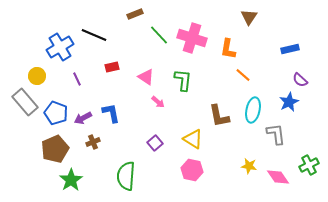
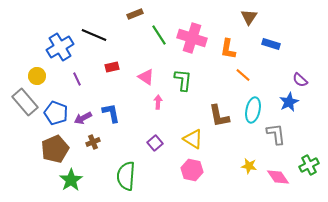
green line: rotated 10 degrees clockwise
blue rectangle: moved 19 px left, 5 px up; rotated 30 degrees clockwise
pink arrow: rotated 128 degrees counterclockwise
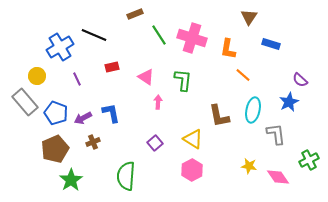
green cross: moved 5 px up
pink hexagon: rotated 20 degrees clockwise
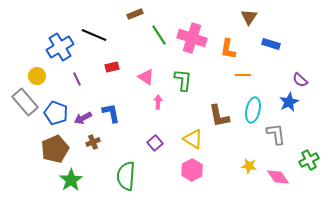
orange line: rotated 42 degrees counterclockwise
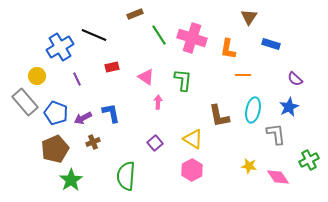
purple semicircle: moved 5 px left, 1 px up
blue star: moved 5 px down
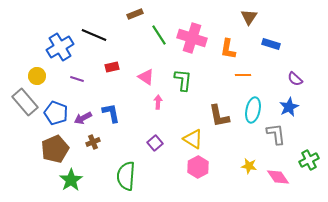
purple line: rotated 48 degrees counterclockwise
pink hexagon: moved 6 px right, 3 px up
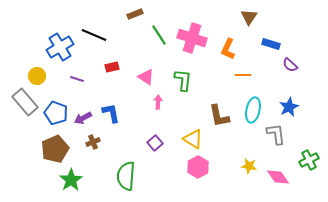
orange L-shape: rotated 15 degrees clockwise
purple semicircle: moved 5 px left, 14 px up
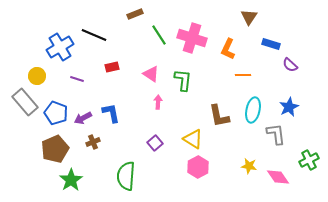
pink triangle: moved 5 px right, 3 px up
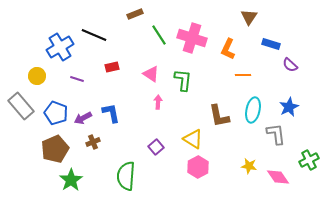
gray rectangle: moved 4 px left, 4 px down
purple square: moved 1 px right, 4 px down
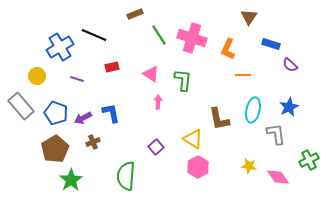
brown L-shape: moved 3 px down
brown pentagon: rotated 8 degrees counterclockwise
